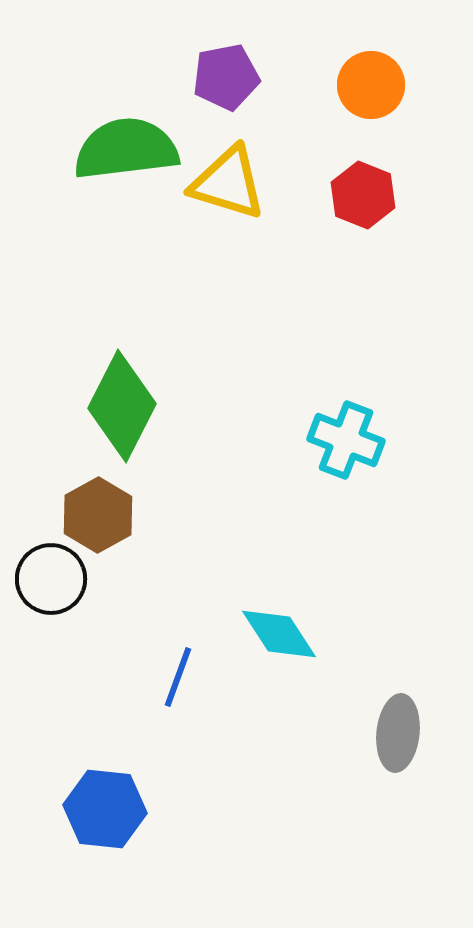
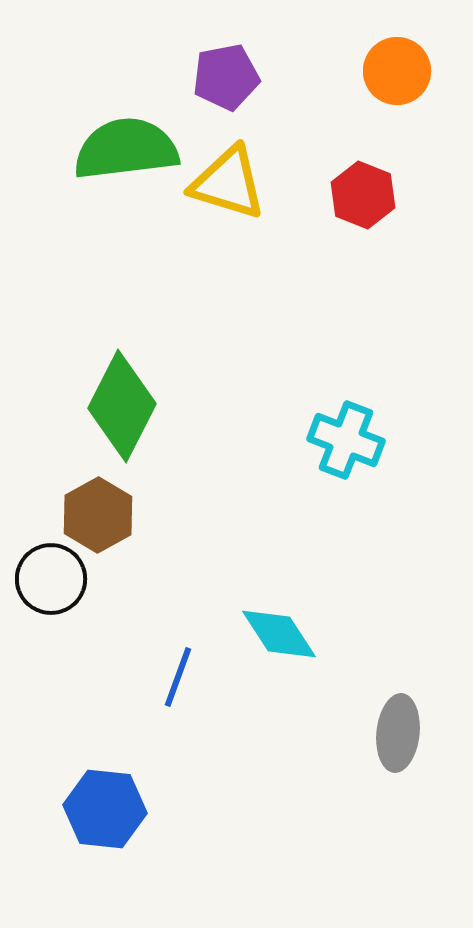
orange circle: moved 26 px right, 14 px up
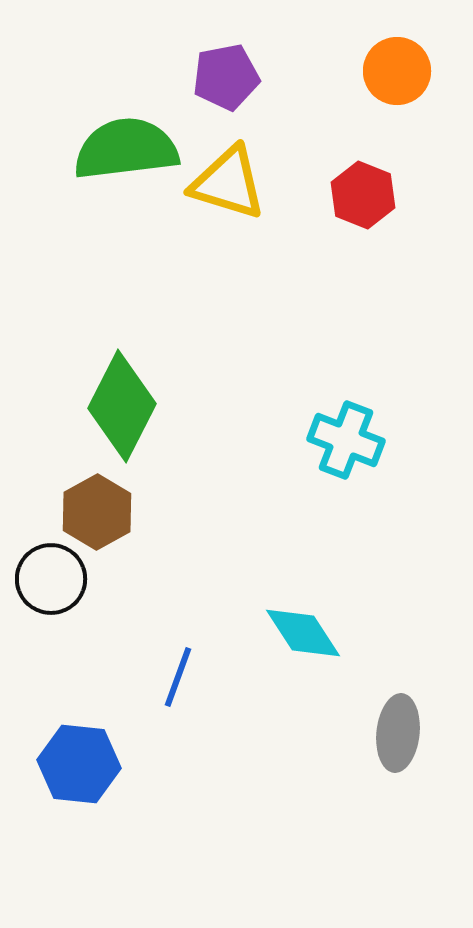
brown hexagon: moved 1 px left, 3 px up
cyan diamond: moved 24 px right, 1 px up
blue hexagon: moved 26 px left, 45 px up
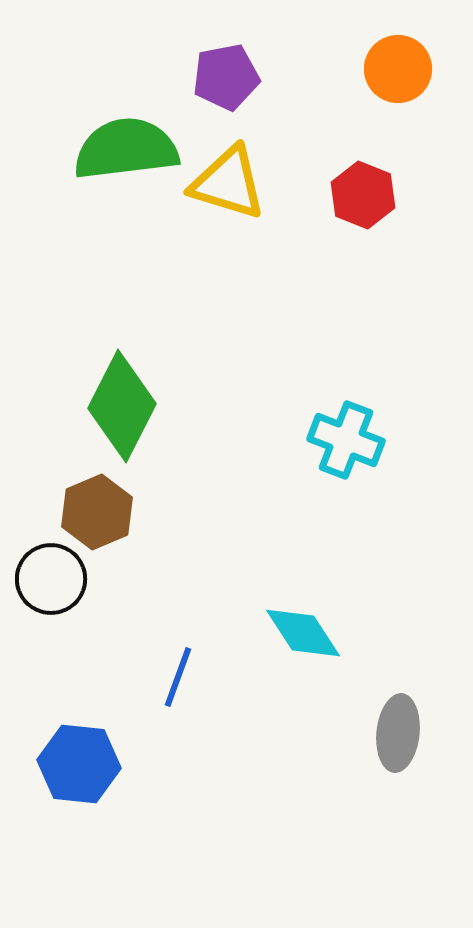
orange circle: moved 1 px right, 2 px up
brown hexagon: rotated 6 degrees clockwise
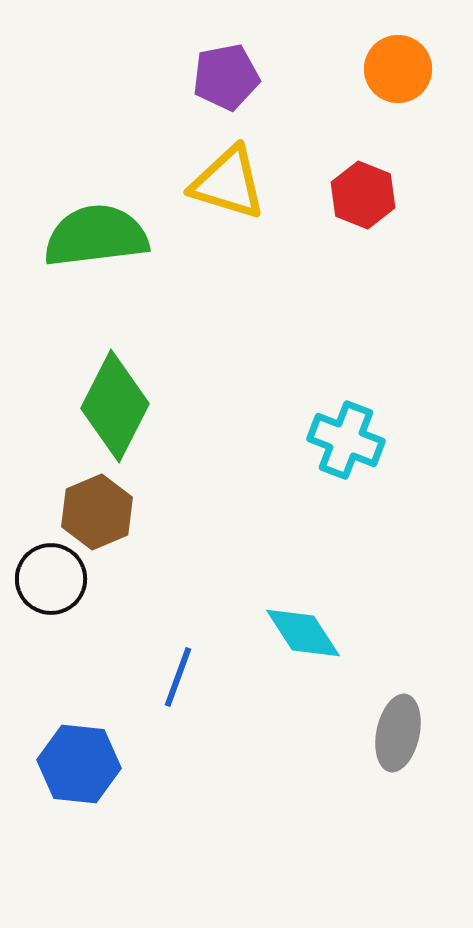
green semicircle: moved 30 px left, 87 px down
green diamond: moved 7 px left
gray ellipse: rotated 6 degrees clockwise
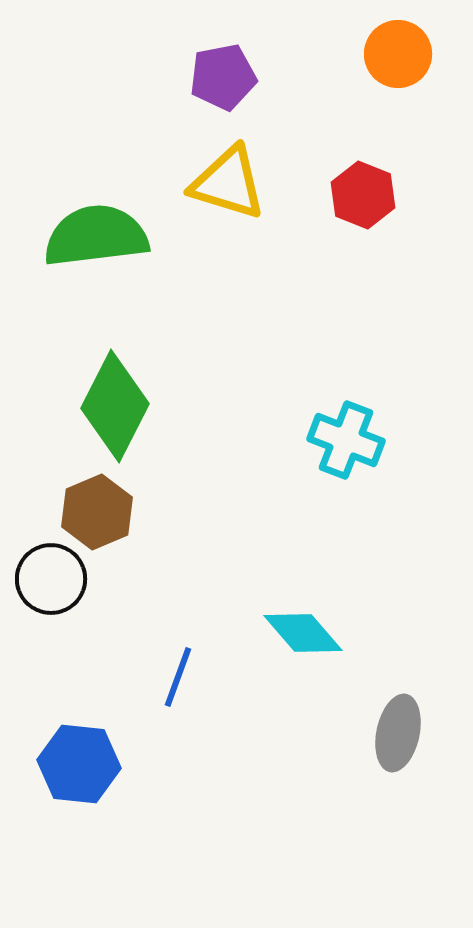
orange circle: moved 15 px up
purple pentagon: moved 3 px left
cyan diamond: rotated 8 degrees counterclockwise
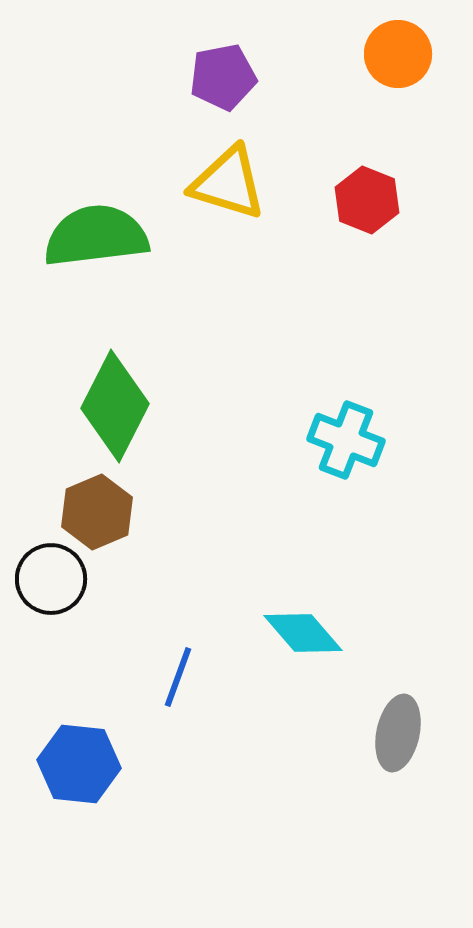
red hexagon: moved 4 px right, 5 px down
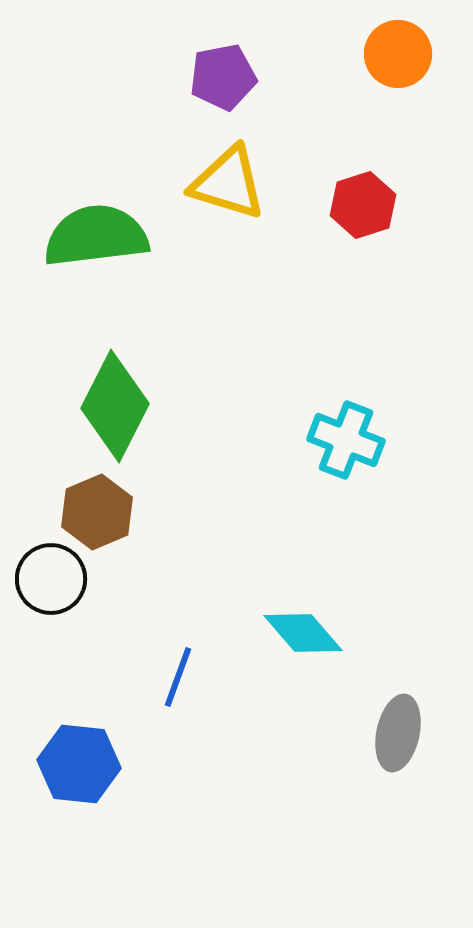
red hexagon: moved 4 px left, 5 px down; rotated 20 degrees clockwise
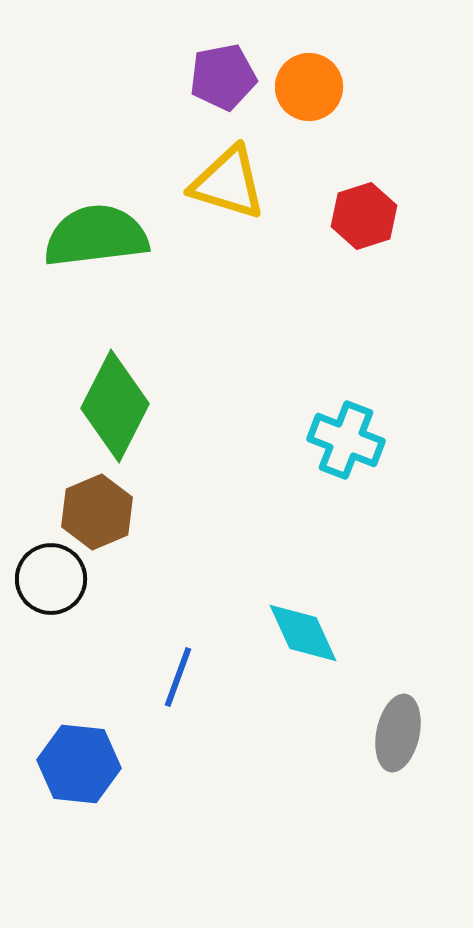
orange circle: moved 89 px left, 33 px down
red hexagon: moved 1 px right, 11 px down
cyan diamond: rotated 16 degrees clockwise
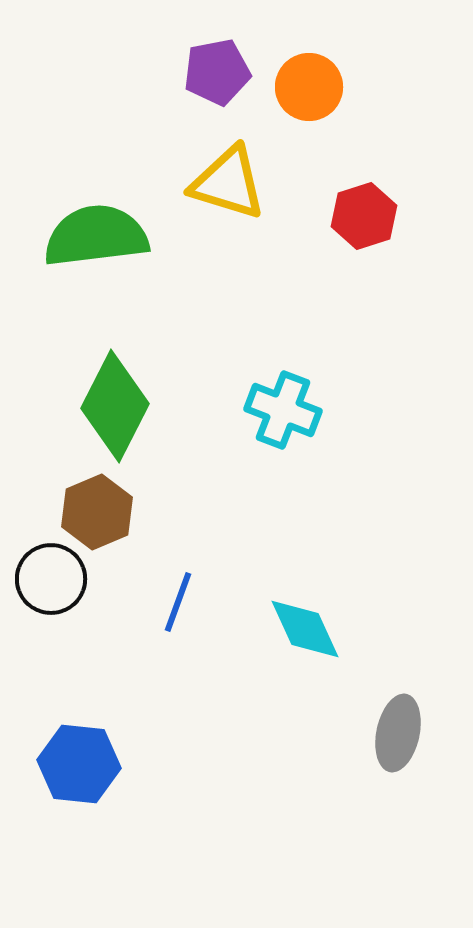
purple pentagon: moved 6 px left, 5 px up
cyan cross: moved 63 px left, 30 px up
cyan diamond: moved 2 px right, 4 px up
blue line: moved 75 px up
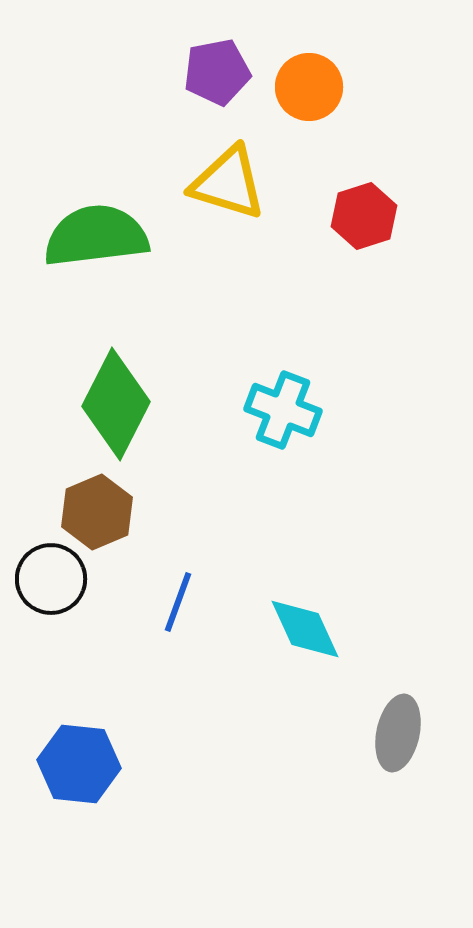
green diamond: moved 1 px right, 2 px up
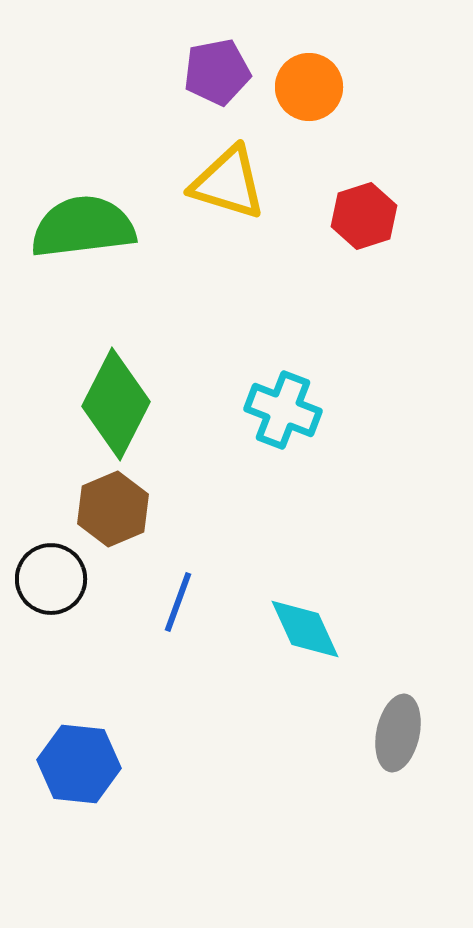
green semicircle: moved 13 px left, 9 px up
brown hexagon: moved 16 px right, 3 px up
